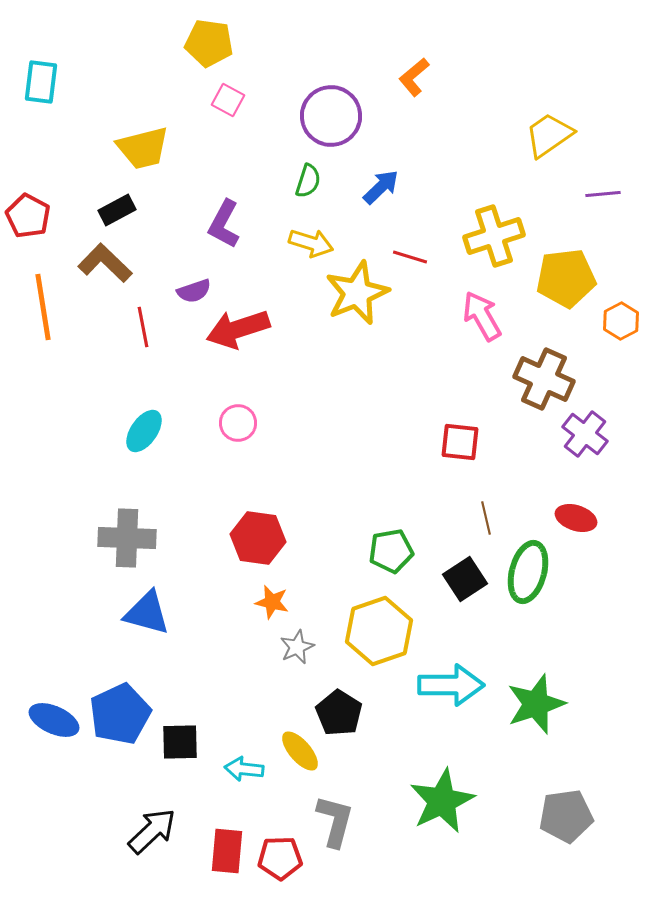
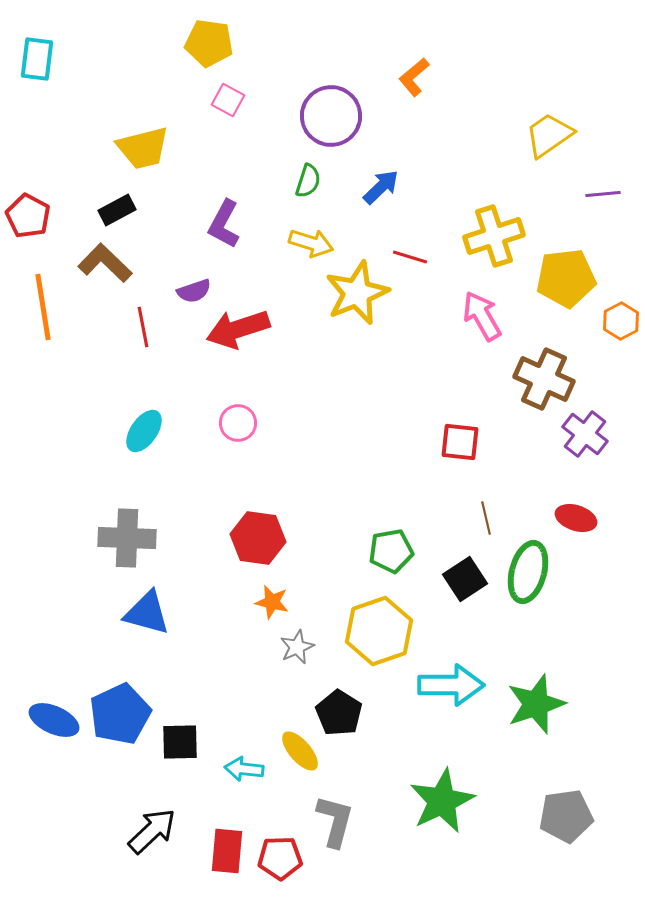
cyan rectangle at (41, 82): moved 4 px left, 23 px up
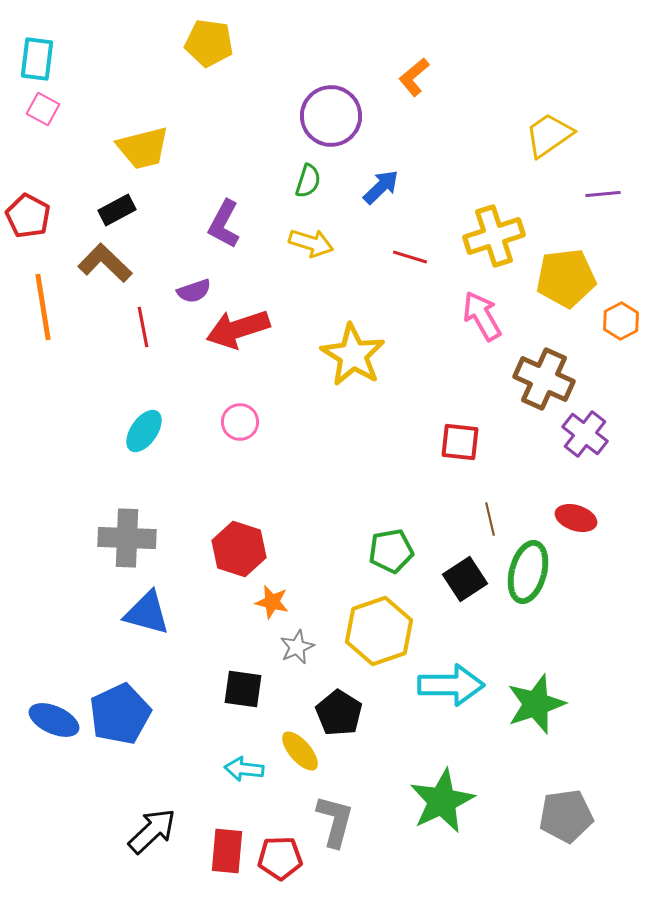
pink square at (228, 100): moved 185 px left, 9 px down
yellow star at (357, 293): moved 4 px left, 62 px down; rotated 18 degrees counterclockwise
pink circle at (238, 423): moved 2 px right, 1 px up
brown line at (486, 518): moved 4 px right, 1 px down
red hexagon at (258, 538): moved 19 px left, 11 px down; rotated 10 degrees clockwise
black square at (180, 742): moved 63 px right, 53 px up; rotated 9 degrees clockwise
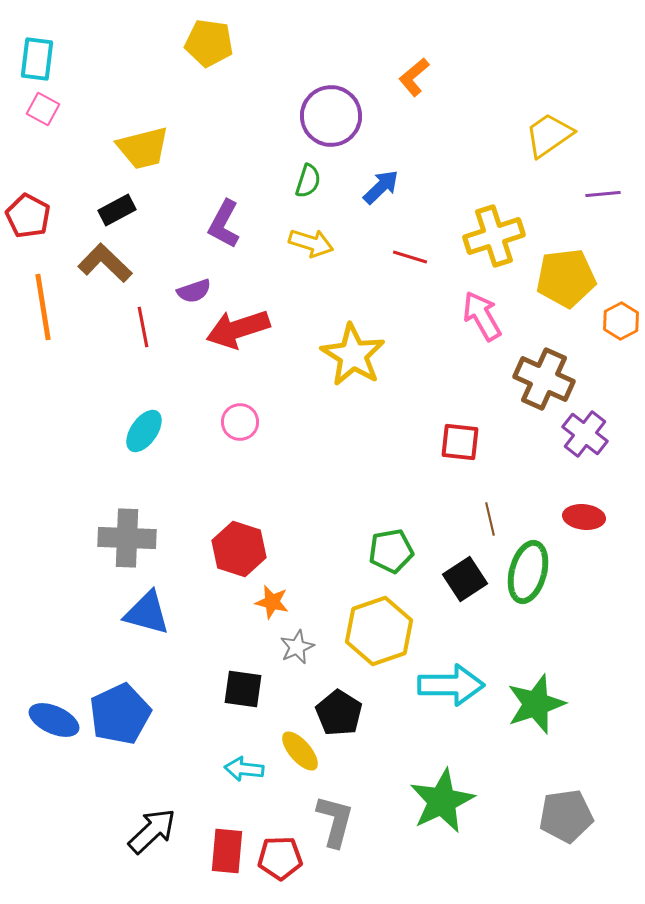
red ellipse at (576, 518): moved 8 px right, 1 px up; rotated 12 degrees counterclockwise
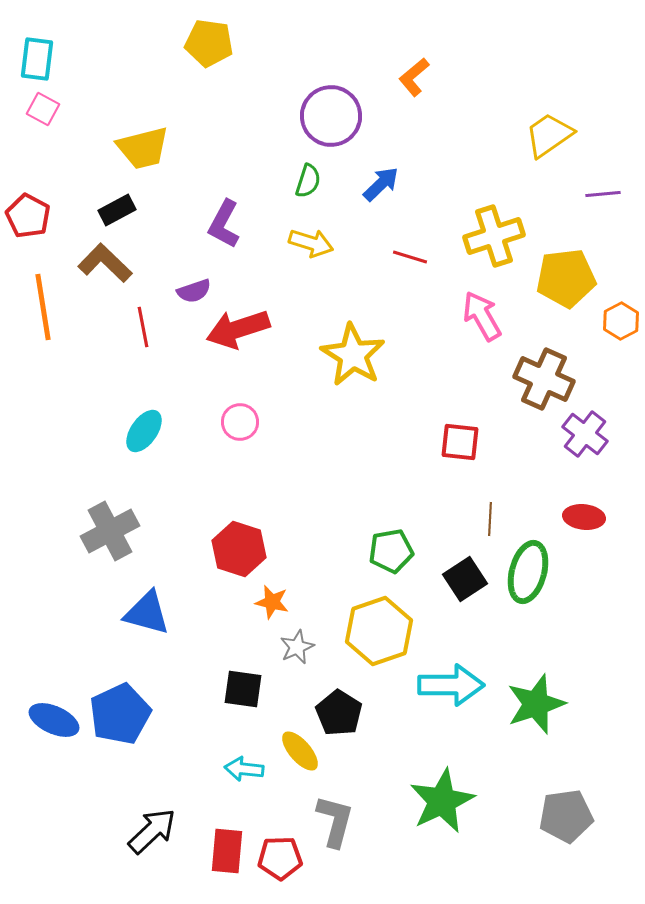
blue arrow at (381, 187): moved 3 px up
brown line at (490, 519): rotated 16 degrees clockwise
gray cross at (127, 538): moved 17 px left, 7 px up; rotated 30 degrees counterclockwise
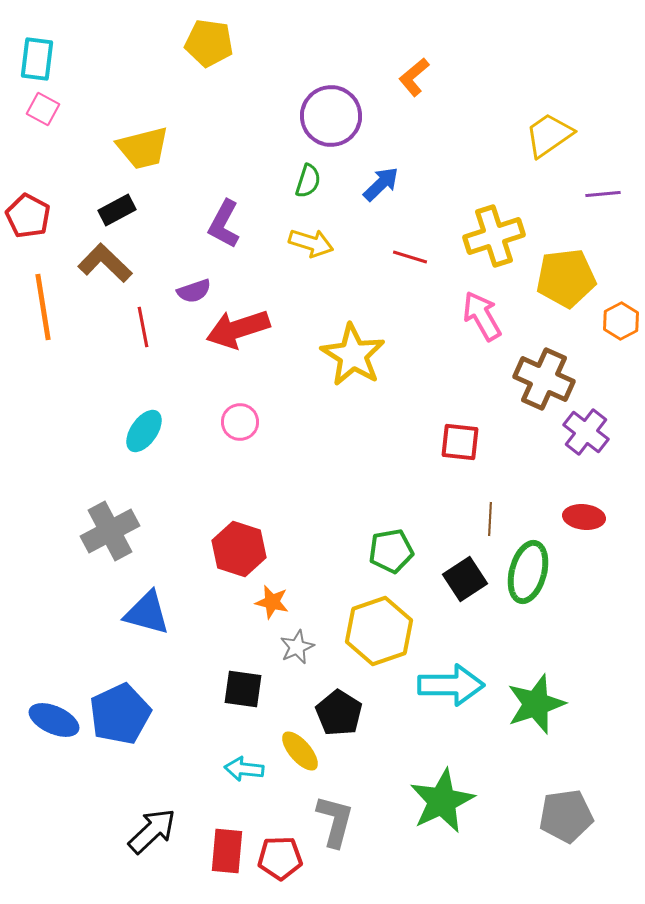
purple cross at (585, 434): moved 1 px right, 2 px up
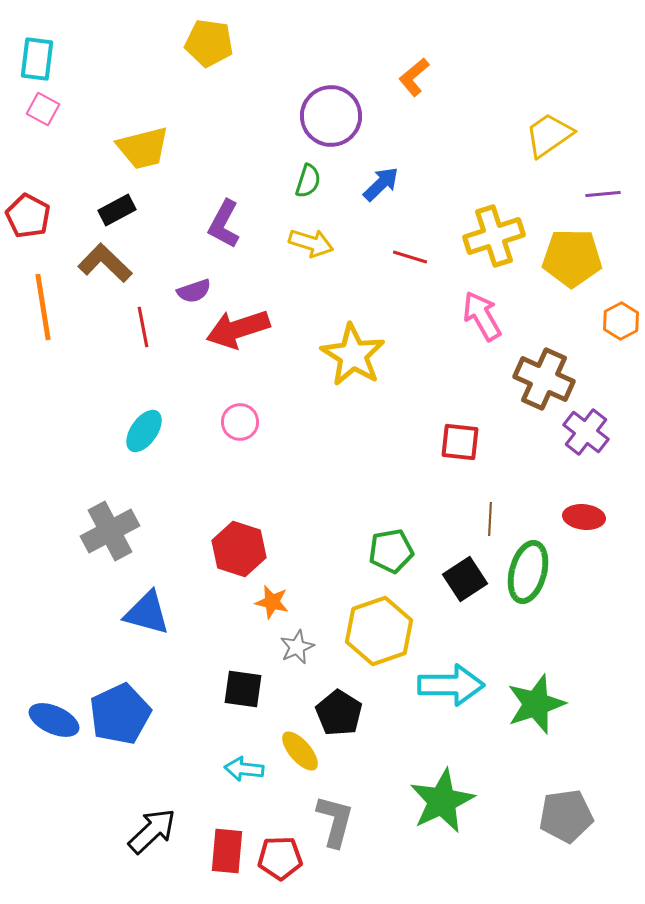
yellow pentagon at (566, 278): moved 6 px right, 20 px up; rotated 8 degrees clockwise
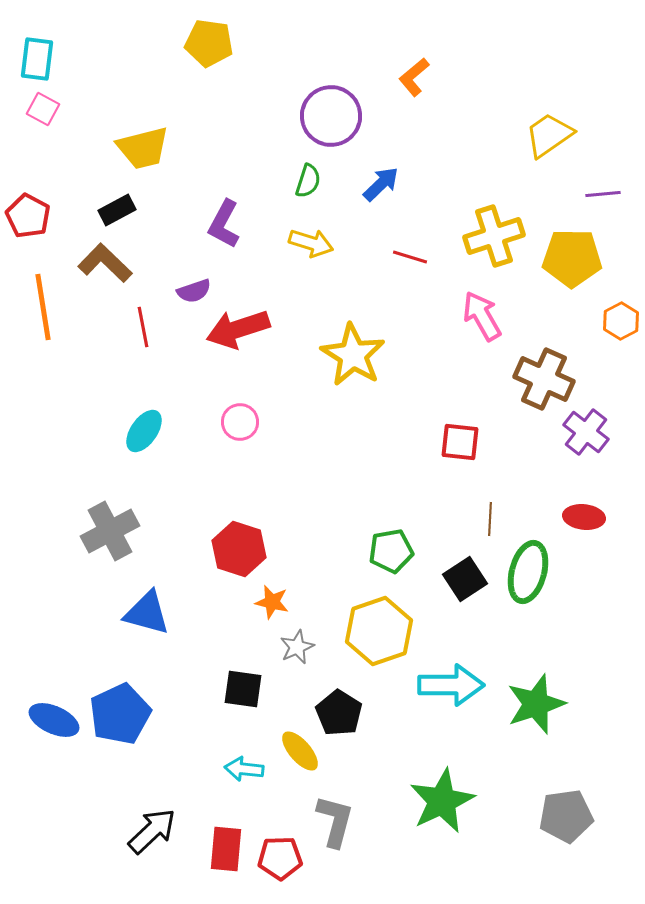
red rectangle at (227, 851): moved 1 px left, 2 px up
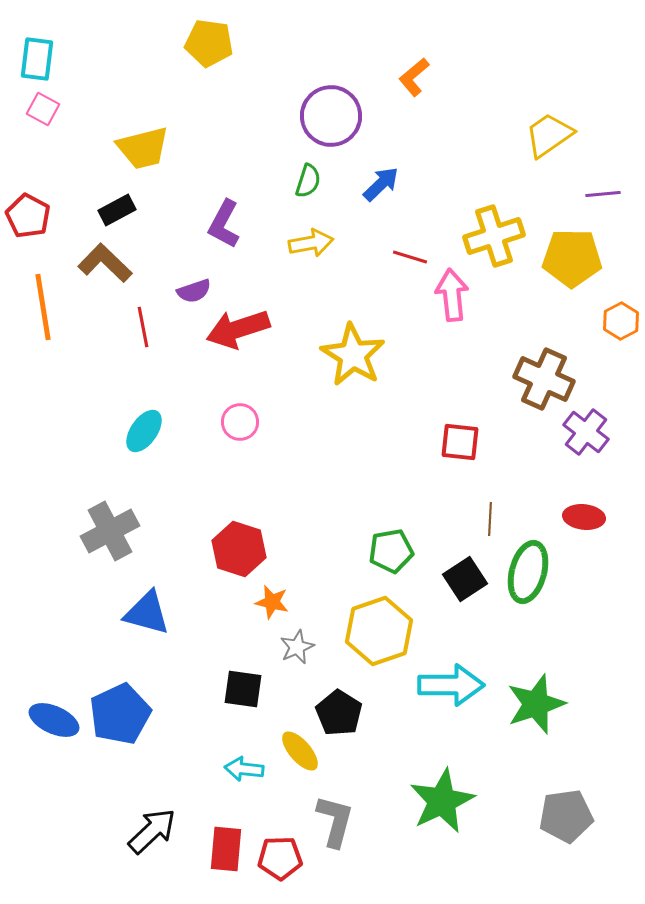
yellow arrow at (311, 243): rotated 27 degrees counterclockwise
pink arrow at (482, 316): moved 30 px left, 21 px up; rotated 24 degrees clockwise
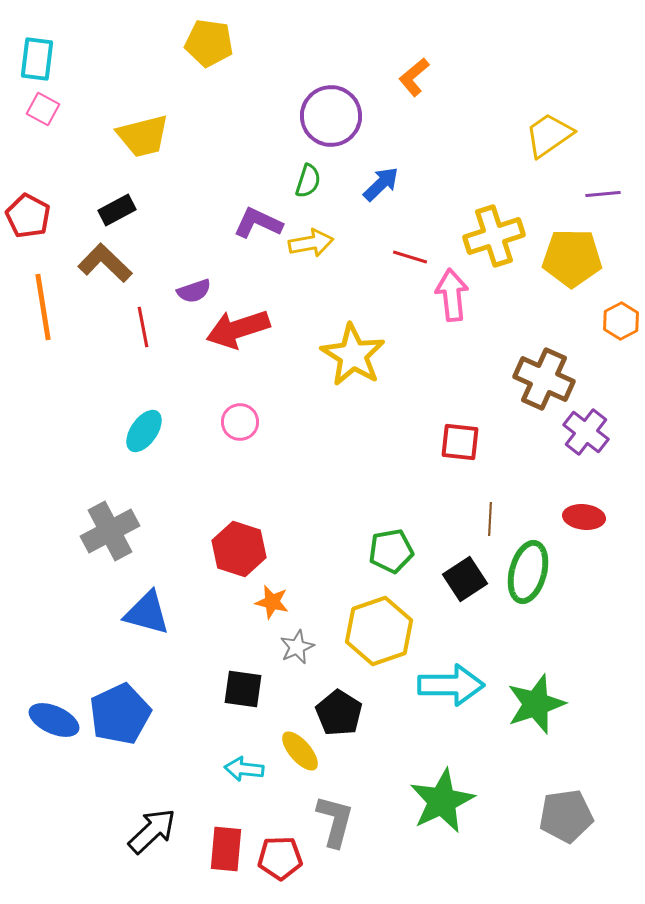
yellow trapezoid at (143, 148): moved 12 px up
purple L-shape at (224, 224): moved 34 px right, 1 px up; rotated 87 degrees clockwise
